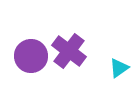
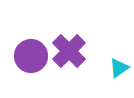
purple cross: rotated 8 degrees clockwise
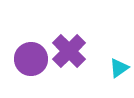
purple circle: moved 3 px down
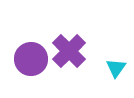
cyan triangle: moved 3 px left; rotated 20 degrees counterclockwise
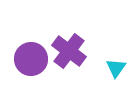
purple cross: rotated 8 degrees counterclockwise
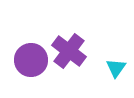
purple circle: moved 1 px down
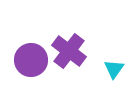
cyan triangle: moved 2 px left, 1 px down
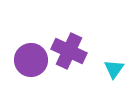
purple cross: rotated 12 degrees counterclockwise
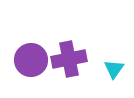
purple cross: moved 8 px down; rotated 36 degrees counterclockwise
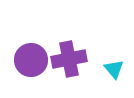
cyan triangle: rotated 15 degrees counterclockwise
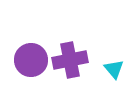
purple cross: moved 1 px right, 1 px down
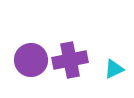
cyan triangle: rotated 45 degrees clockwise
